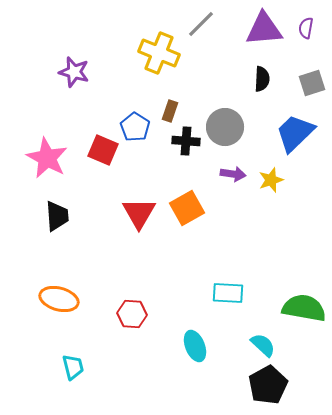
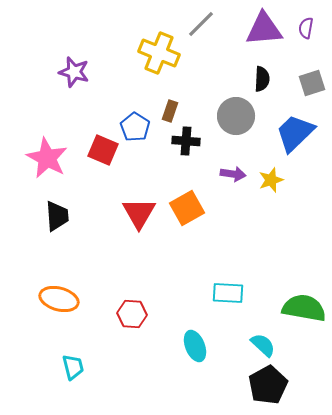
gray circle: moved 11 px right, 11 px up
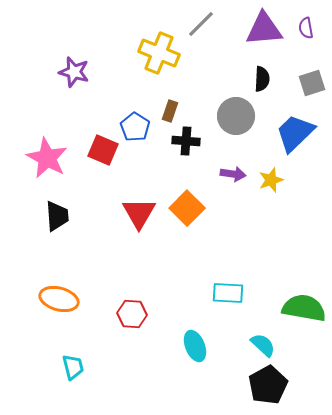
purple semicircle: rotated 20 degrees counterclockwise
orange square: rotated 16 degrees counterclockwise
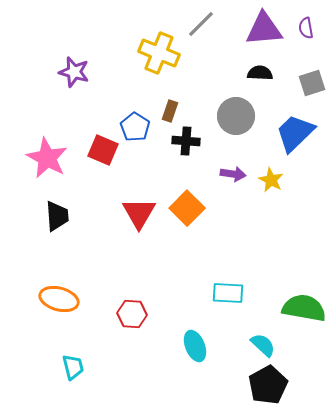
black semicircle: moved 2 px left, 6 px up; rotated 90 degrees counterclockwise
yellow star: rotated 25 degrees counterclockwise
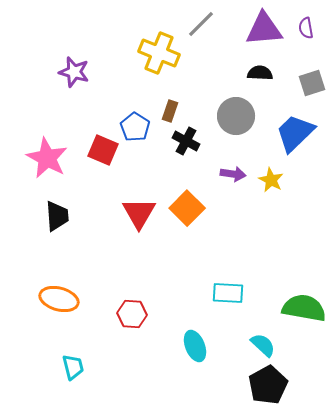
black cross: rotated 24 degrees clockwise
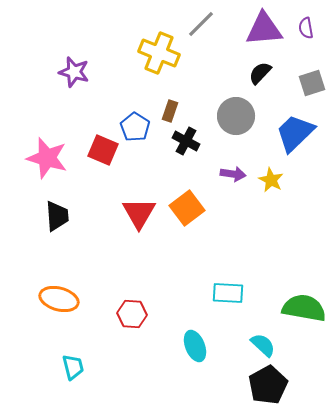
black semicircle: rotated 50 degrees counterclockwise
pink star: rotated 12 degrees counterclockwise
orange square: rotated 8 degrees clockwise
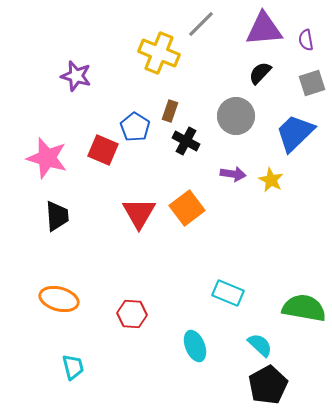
purple semicircle: moved 12 px down
purple star: moved 2 px right, 4 px down
cyan rectangle: rotated 20 degrees clockwise
cyan semicircle: moved 3 px left
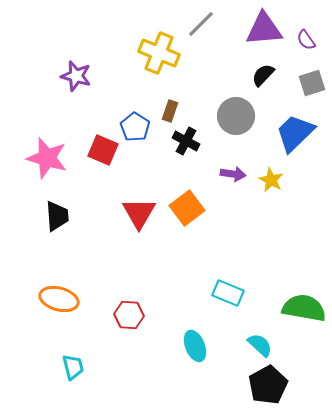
purple semicircle: rotated 25 degrees counterclockwise
black semicircle: moved 3 px right, 2 px down
red hexagon: moved 3 px left, 1 px down
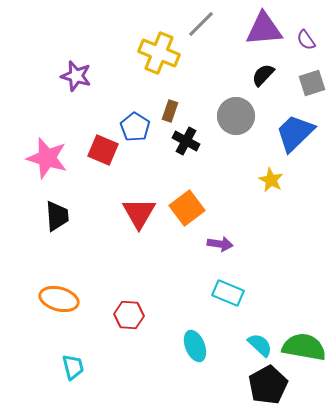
purple arrow: moved 13 px left, 70 px down
green semicircle: moved 39 px down
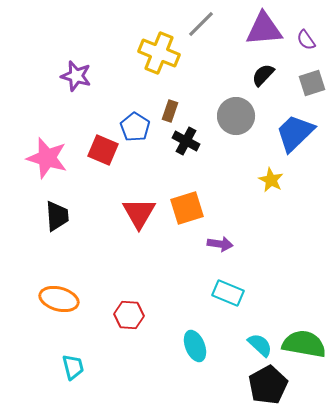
orange square: rotated 20 degrees clockwise
green semicircle: moved 3 px up
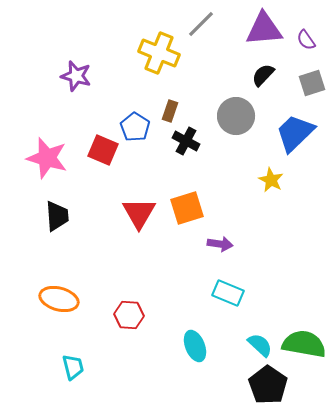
black pentagon: rotated 9 degrees counterclockwise
